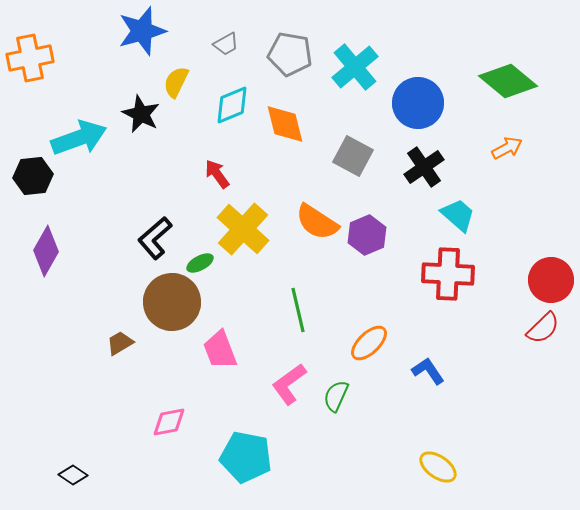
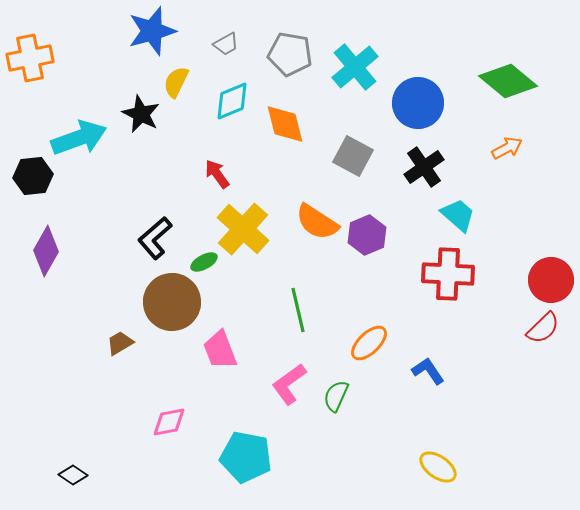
blue star: moved 10 px right
cyan diamond: moved 4 px up
green ellipse: moved 4 px right, 1 px up
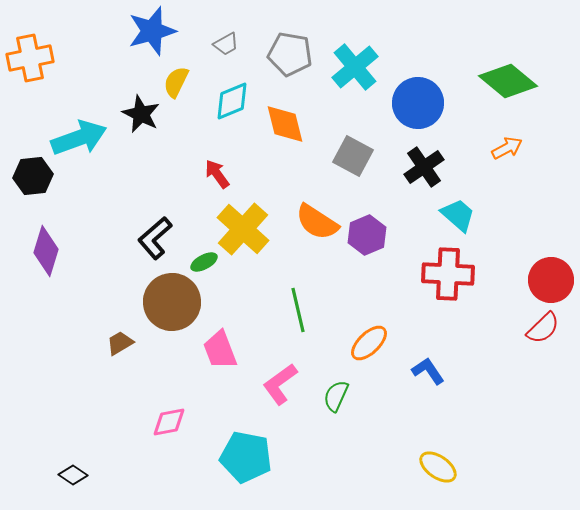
purple diamond: rotated 12 degrees counterclockwise
pink L-shape: moved 9 px left
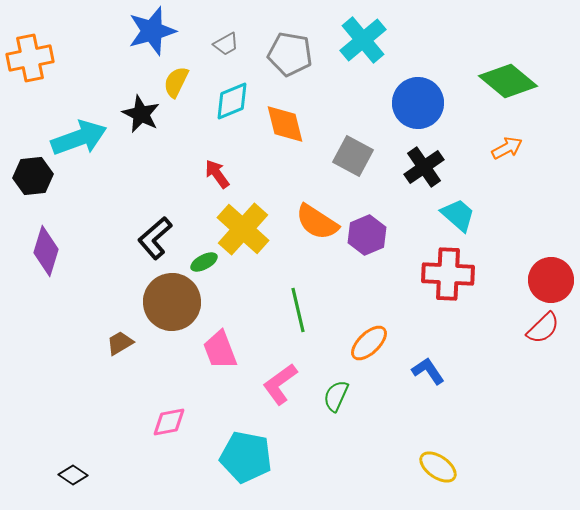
cyan cross: moved 8 px right, 27 px up
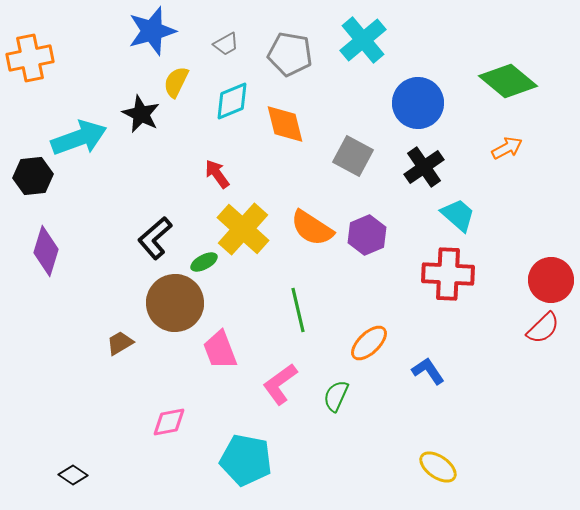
orange semicircle: moved 5 px left, 6 px down
brown circle: moved 3 px right, 1 px down
cyan pentagon: moved 3 px down
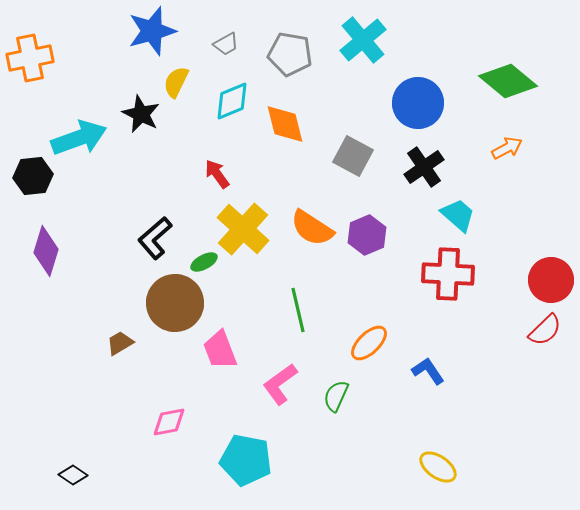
red semicircle: moved 2 px right, 2 px down
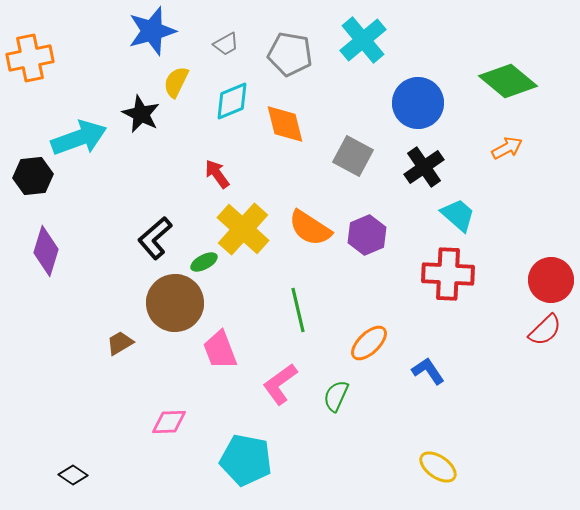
orange semicircle: moved 2 px left
pink diamond: rotated 9 degrees clockwise
